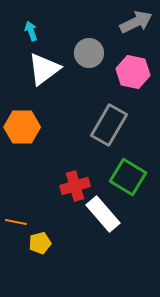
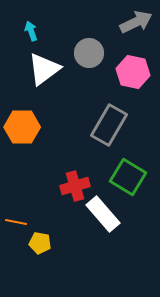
yellow pentagon: rotated 25 degrees clockwise
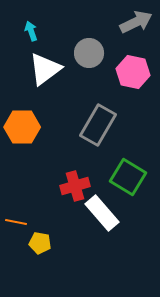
white triangle: moved 1 px right
gray rectangle: moved 11 px left
white rectangle: moved 1 px left, 1 px up
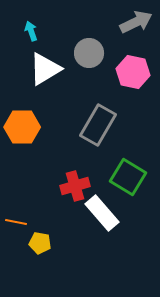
white triangle: rotated 6 degrees clockwise
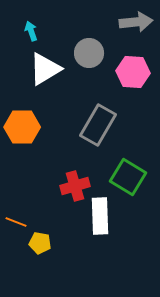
gray arrow: rotated 20 degrees clockwise
pink hexagon: rotated 8 degrees counterclockwise
white rectangle: moved 2 px left, 3 px down; rotated 39 degrees clockwise
orange line: rotated 10 degrees clockwise
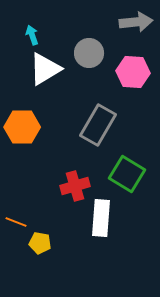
cyan arrow: moved 1 px right, 4 px down
green square: moved 1 px left, 3 px up
white rectangle: moved 1 px right, 2 px down; rotated 6 degrees clockwise
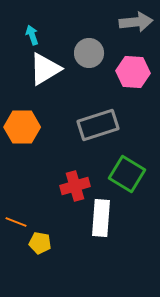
gray rectangle: rotated 42 degrees clockwise
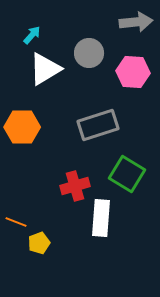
cyan arrow: rotated 60 degrees clockwise
yellow pentagon: moved 1 px left; rotated 30 degrees counterclockwise
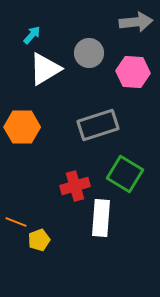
green square: moved 2 px left
yellow pentagon: moved 3 px up
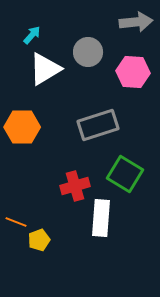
gray circle: moved 1 px left, 1 px up
